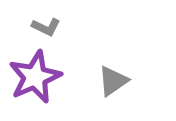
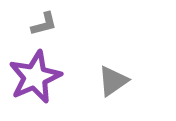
gray L-shape: moved 2 px left, 3 px up; rotated 40 degrees counterclockwise
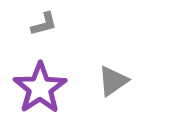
purple star: moved 5 px right, 11 px down; rotated 10 degrees counterclockwise
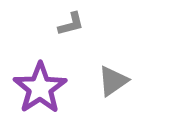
gray L-shape: moved 27 px right
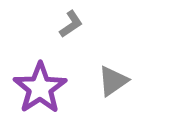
gray L-shape: rotated 20 degrees counterclockwise
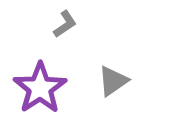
gray L-shape: moved 6 px left
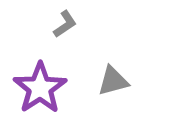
gray triangle: rotated 20 degrees clockwise
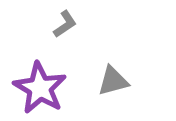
purple star: rotated 8 degrees counterclockwise
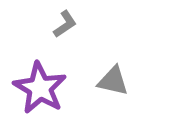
gray triangle: rotated 28 degrees clockwise
